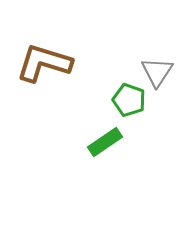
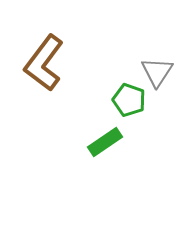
brown L-shape: rotated 70 degrees counterclockwise
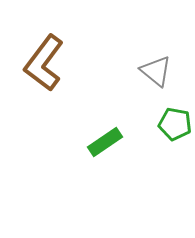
gray triangle: moved 1 px left, 1 px up; rotated 24 degrees counterclockwise
green pentagon: moved 46 px right, 24 px down; rotated 8 degrees counterclockwise
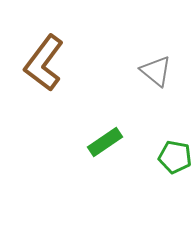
green pentagon: moved 33 px down
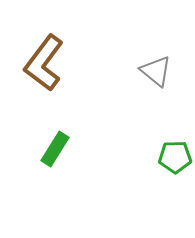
green rectangle: moved 50 px left, 7 px down; rotated 24 degrees counterclockwise
green pentagon: rotated 12 degrees counterclockwise
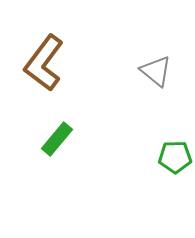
green rectangle: moved 2 px right, 10 px up; rotated 8 degrees clockwise
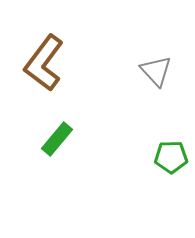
gray triangle: rotated 8 degrees clockwise
green pentagon: moved 4 px left
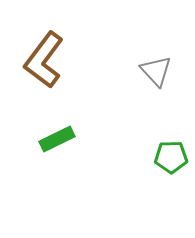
brown L-shape: moved 3 px up
green rectangle: rotated 24 degrees clockwise
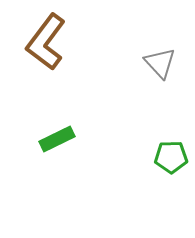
brown L-shape: moved 2 px right, 18 px up
gray triangle: moved 4 px right, 8 px up
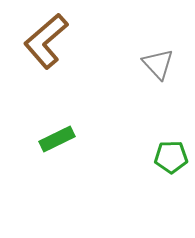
brown L-shape: moved 1 px up; rotated 12 degrees clockwise
gray triangle: moved 2 px left, 1 px down
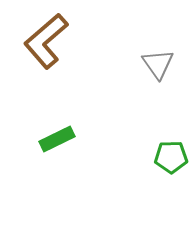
gray triangle: rotated 8 degrees clockwise
